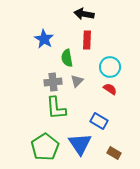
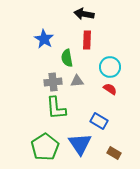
gray triangle: rotated 40 degrees clockwise
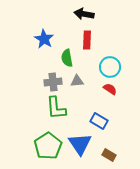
green pentagon: moved 3 px right, 1 px up
brown rectangle: moved 5 px left, 2 px down
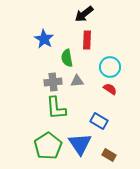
black arrow: rotated 48 degrees counterclockwise
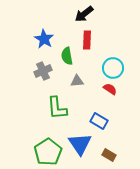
green semicircle: moved 2 px up
cyan circle: moved 3 px right, 1 px down
gray cross: moved 10 px left, 11 px up; rotated 18 degrees counterclockwise
green L-shape: moved 1 px right
green pentagon: moved 6 px down
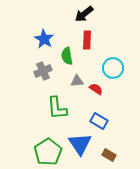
red semicircle: moved 14 px left
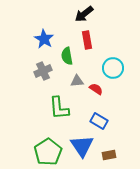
red rectangle: rotated 12 degrees counterclockwise
green L-shape: moved 2 px right
blue triangle: moved 2 px right, 2 px down
brown rectangle: rotated 40 degrees counterclockwise
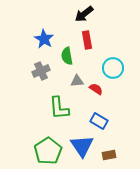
gray cross: moved 2 px left
green pentagon: moved 1 px up
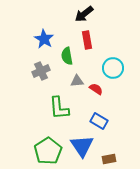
brown rectangle: moved 4 px down
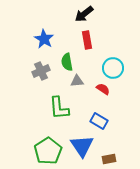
green semicircle: moved 6 px down
red semicircle: moved 7 px right
